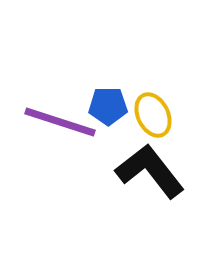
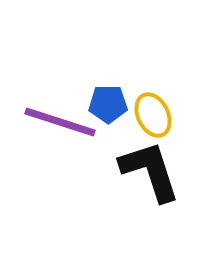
blue pentagon: moved 2 px up
black L-shape: rotated 20 degrees clockwise
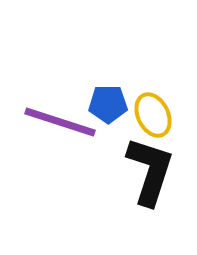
black L-shape: rotated 36 degrees clockwise
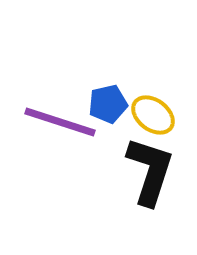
blue pentagon: rotated 12 degrees counterclockwise
yellow ellipse: rotated 27 degrees counterclockwise
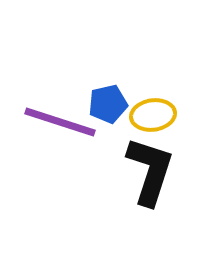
yellow ellipse: rotated 45 degrees counterclockwise
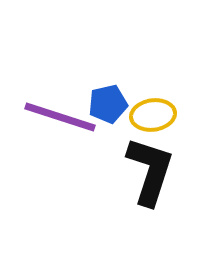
purple line: moved 5 px up
